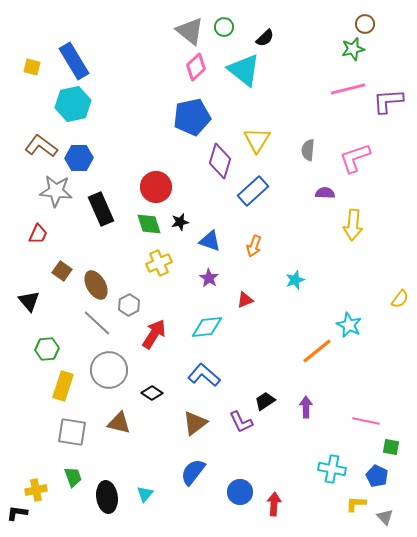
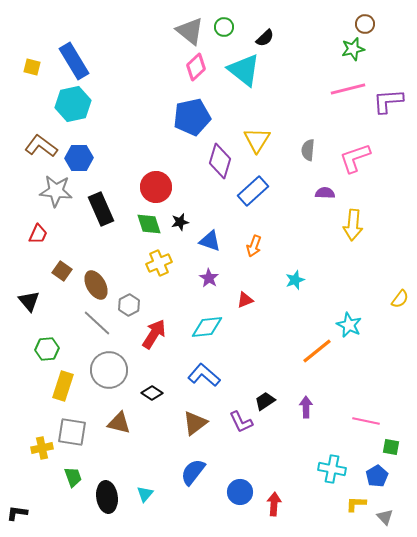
blue pentagon at (377, 476): rotated 15 degrees clockwise
yellow cross at (36, 490): moved 6 px right, 42 px up
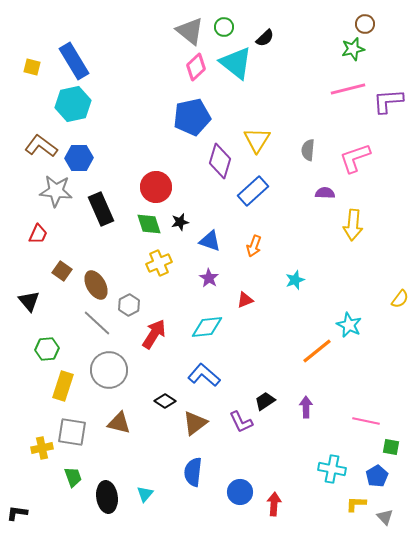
cyan triangle at (244, 70): moved 8 px left, 7 px up
black diamond at (152, 393): moved 13 px right, 8 px down
blue semicircle at (193, 472): rotated 32 degrees counterclockwise
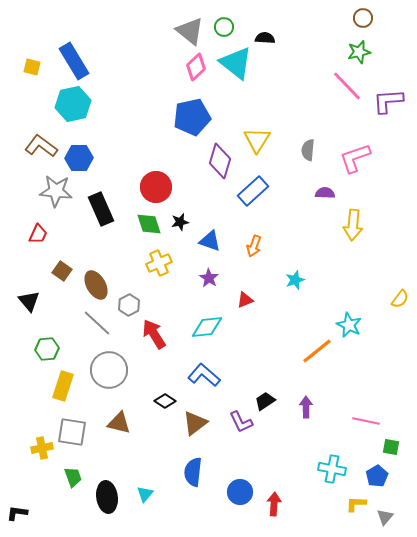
brown circle at (365, 24): moved 2 px left, 6 px up
black semicircle at (265, 38): rotated 132 degrees counterclockwise
green star at (353, 49): moved 6 px right, 3 px down
pink line at (348, 89): moved 1 px left, 3 px up; rotated 60 degrees clockwise
red arrow at (154, 334): rotated 64 degrees counterclockwise
gray triangle at (385, 517): rotated 24 degrees clockwise
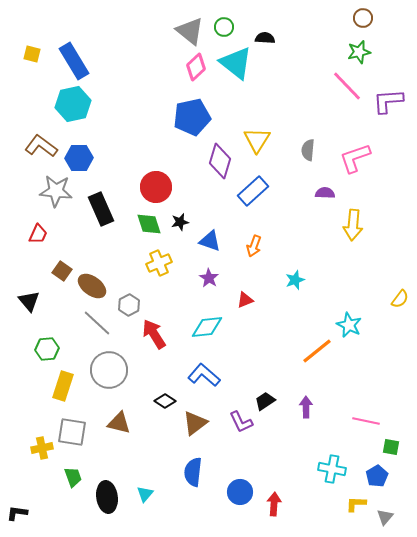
yellow square at (32, 67): moved 13 px up
brown ellipse at (96, 285): moved 4 px left, 1 px down; rotated 24 degrees counterclockwise
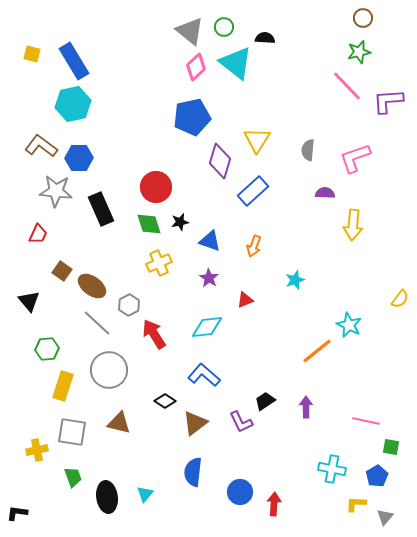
yellow cross at (42, 448): moved 5 px left, 2 px down
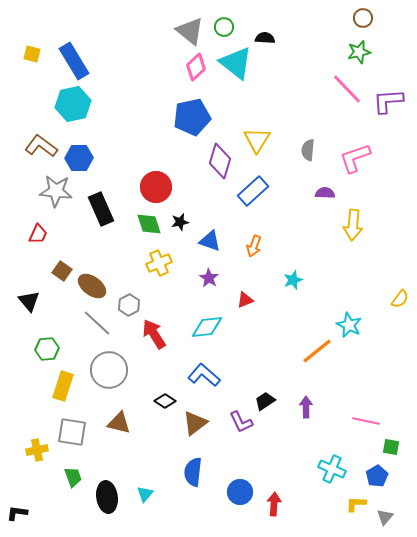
pink line at (347, 86): moved 3 px down
cyan star at (295, 280): moved 2 px left
cyan cross at (332, 469): rotated 12 degrees clockwise
